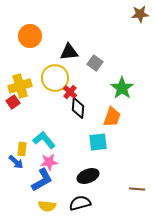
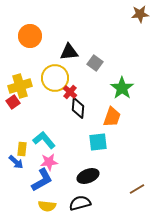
brown line: rotated 35 degrees counterclockwise
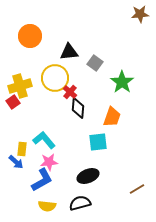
green star: moved 6 px up
